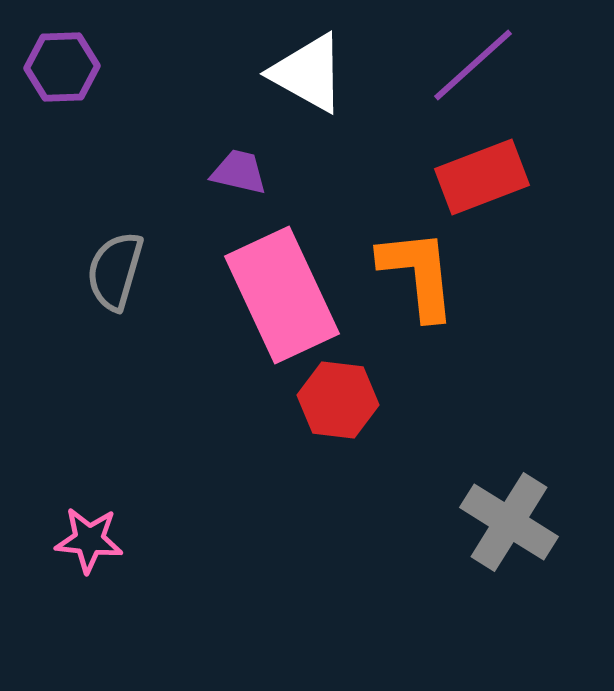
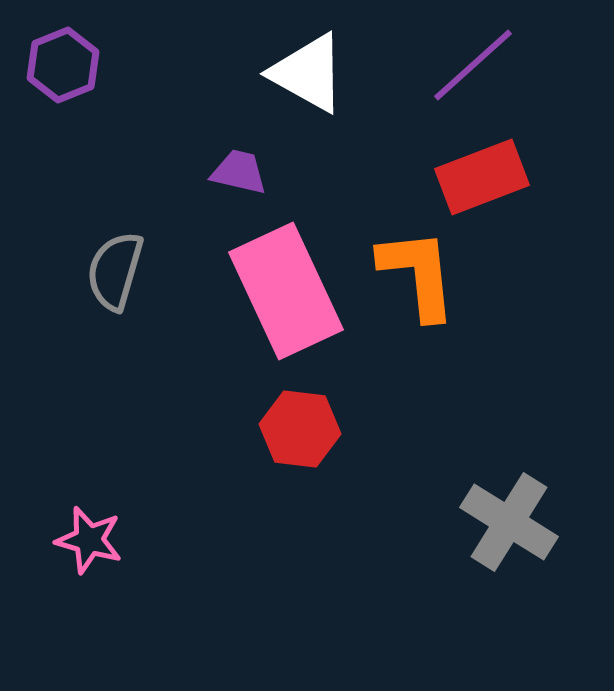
purple hexagon: moved 1 px right, 2 px up; rotated 20 degrees counterclockwise
pink rectangle: moved 4 px right, 4 px up
red hexagon: moved 38 px left, 29 px down
pink star: rotated 10 degrees clockwise
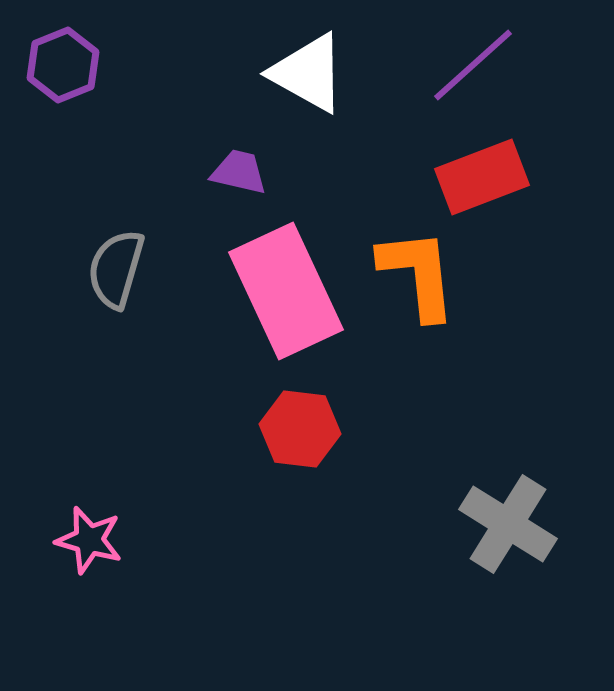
gray semicircle: moved 1 px right, 2 px up
gray cross: moved 1 px left, 2 px down
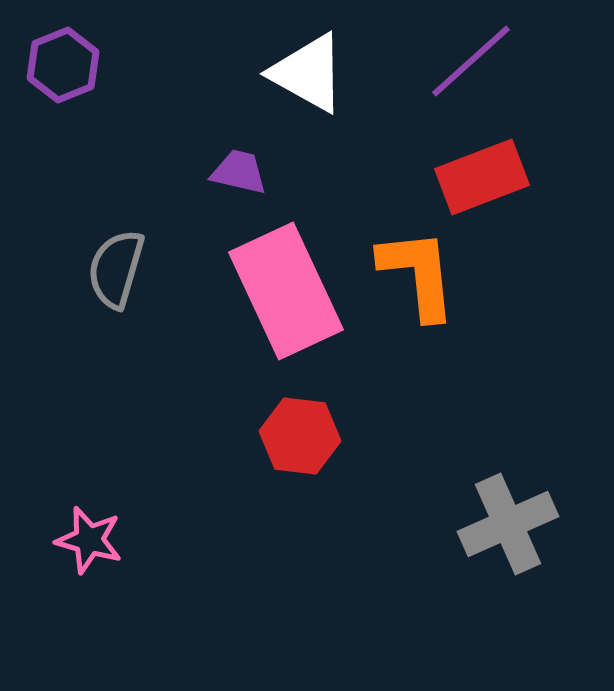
purple line: moved 2 px left, 4 px up
red hexagon: moved 7 px down
gray cross: rotated 34 degrees clockwise
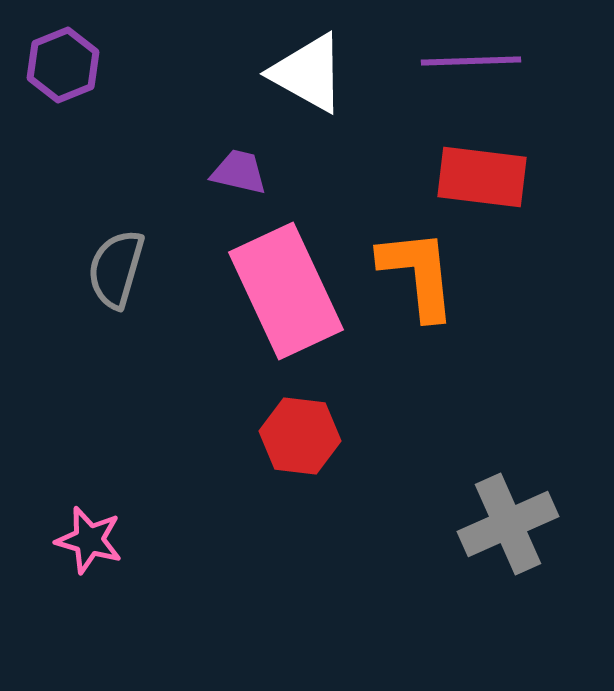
purple line: rotated 40 degrees clockwise
red rectangle: rotated 28 degrees clockwise
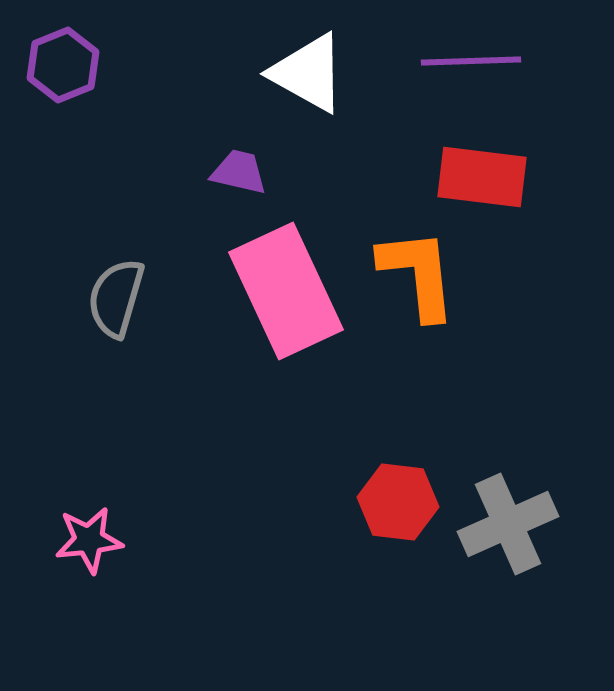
gray semicircle: moved 29 px down
red hexagon: moved 98 px right, 66 px down
pink star: rotated 22 degrees counterclockwise
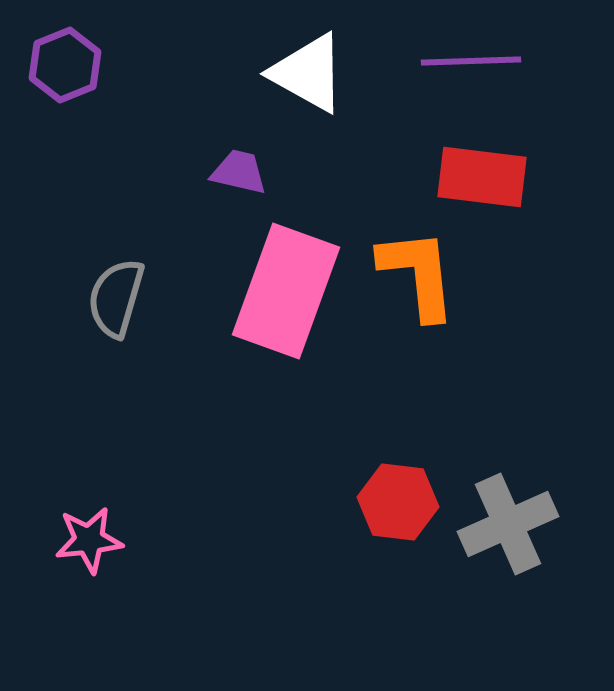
purple hexagon: moved 2 px right
pink rectangle: rotated 45 degrees clockwise
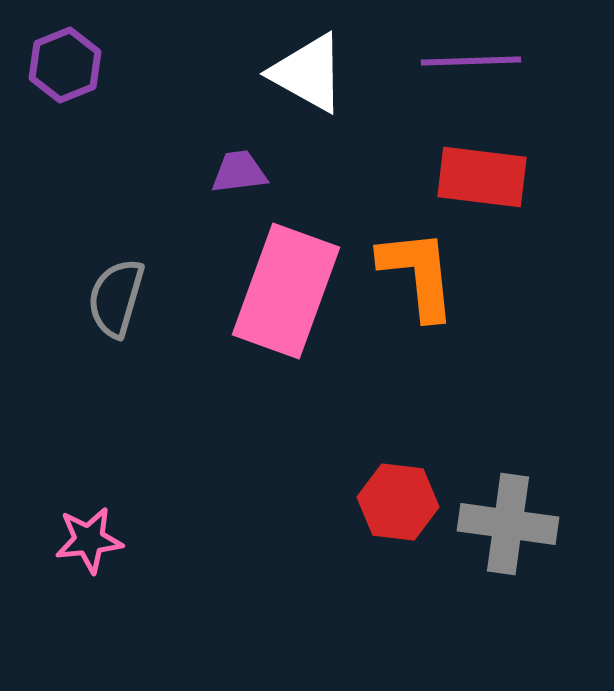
purple trapezoid: rotated 20 degrees counterclockwise
gray cross: rotated 32 degrees clockwise
